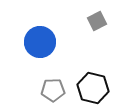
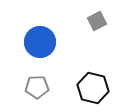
gray pentagon: moved 16 px left, 3 px up
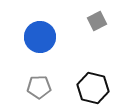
blue circle: moved 5 px up
gray pentagon: moved 2 px right
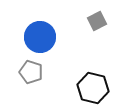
gray pentagon: moved 8 px left, 15 px up; rotated 20 degrees clockwise
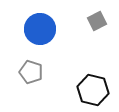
blue circle: moved 8 px up
black hexagon: moved 2 px down
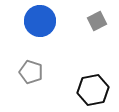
blue circle: moved 8 px up
black hexagon: rotated 24 degrees counterclockwise
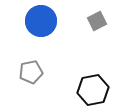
blue circle: moved 1 px right
gray pentagon: rotated 30 degrees counterclockwise
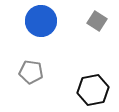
gray square: rotated 30 degrees counterclockwise
gray pentagon: rotated 20 degrees clockwise
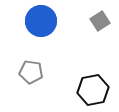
gray square: moved 3 px right; rotated 24 degrees clockwise
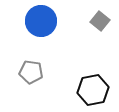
gray square: rotated 18 degrees counterclockwise
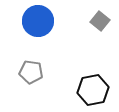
blue circle: moved 3 px left
